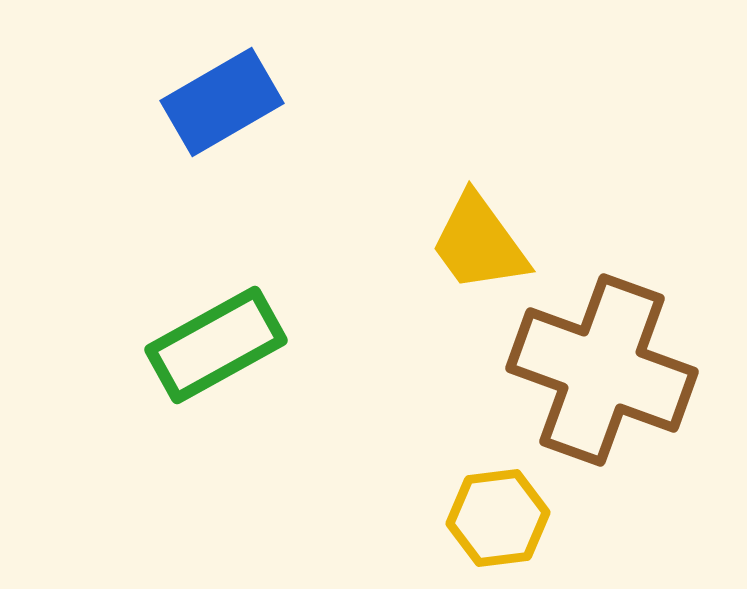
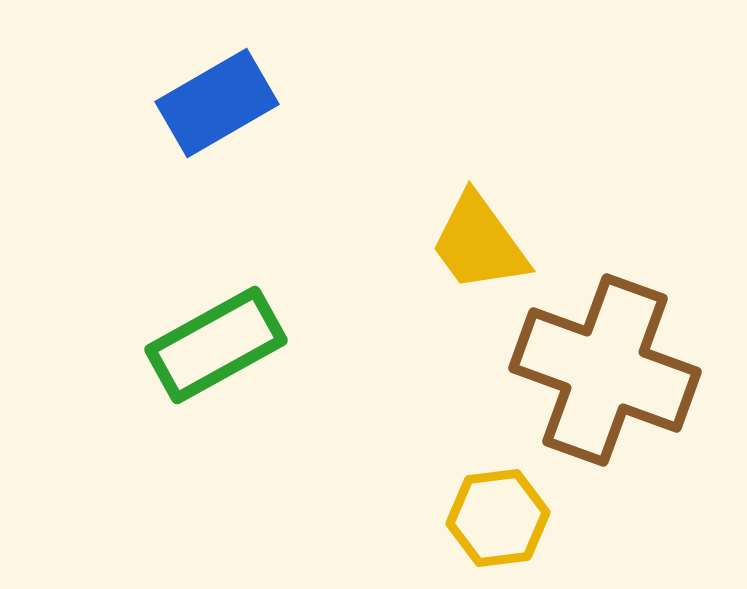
blue rectangle: moved 5 px left, 1 px down
brown cross: moved 3 px right
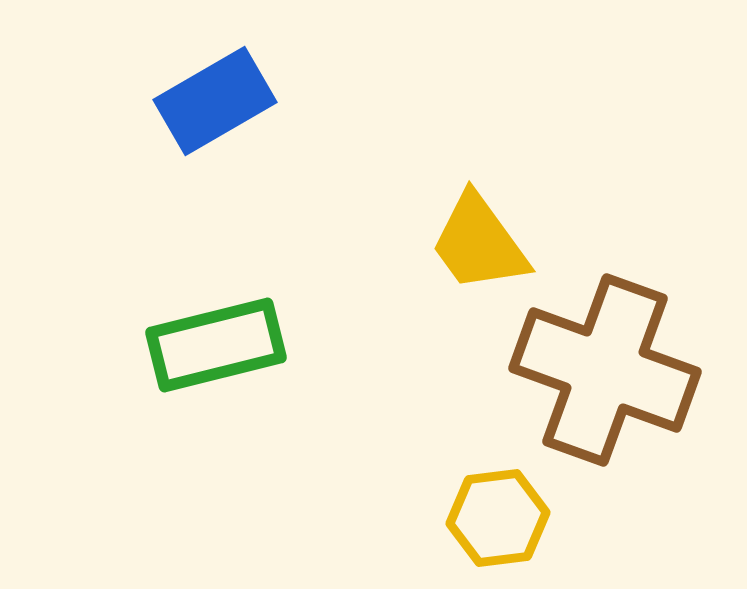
blue rectangle: moved 2 px left, 2 px up
green rectangle: rotated 15 degrees clockwise
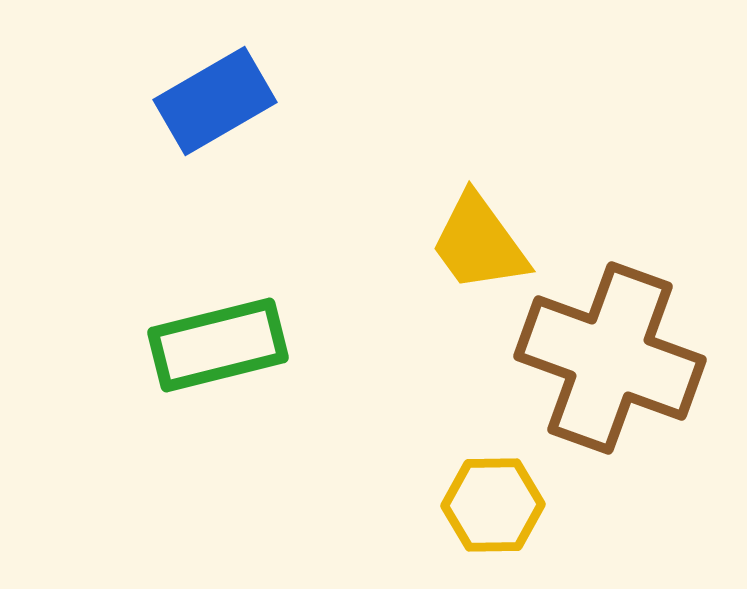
green rectangle: moved 2 px right
brown cross: moved 5 px right, 12 px up
yellow hexagon: moved 5 px left, 13 px up; rotated 6 degrees clockwise
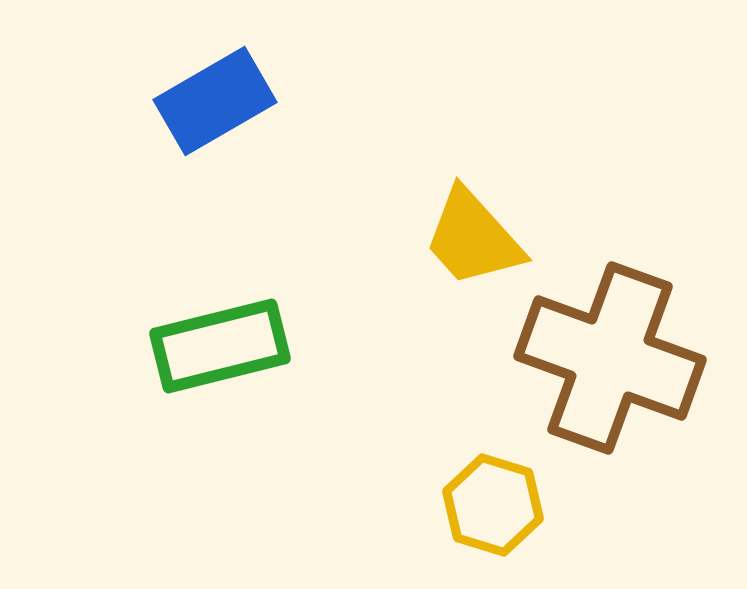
yellow trapezoid: moved 6 px left, 5 px up; rotated 6 degrees counterclockwise
green rectangle: moved 2 px right, 1 px down
yellow hexagon: rotated 18 degrees clockwise
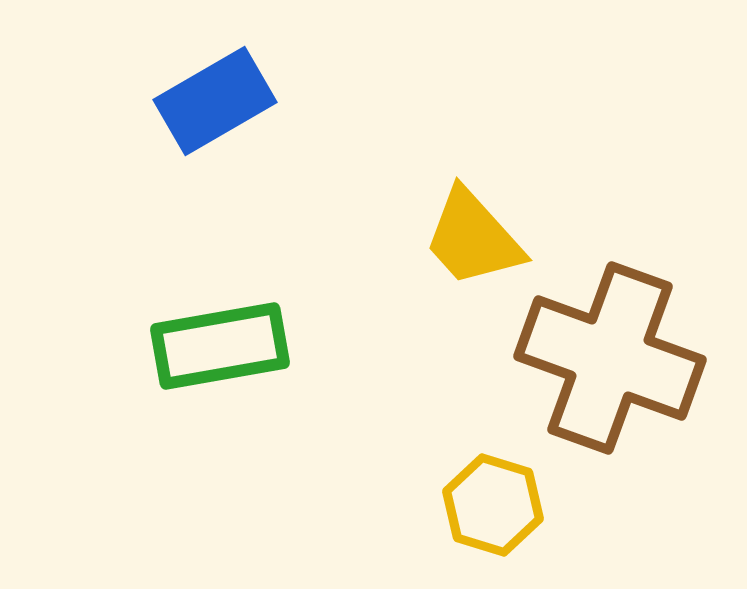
green rectangle: rotated 4 degrees clockwise
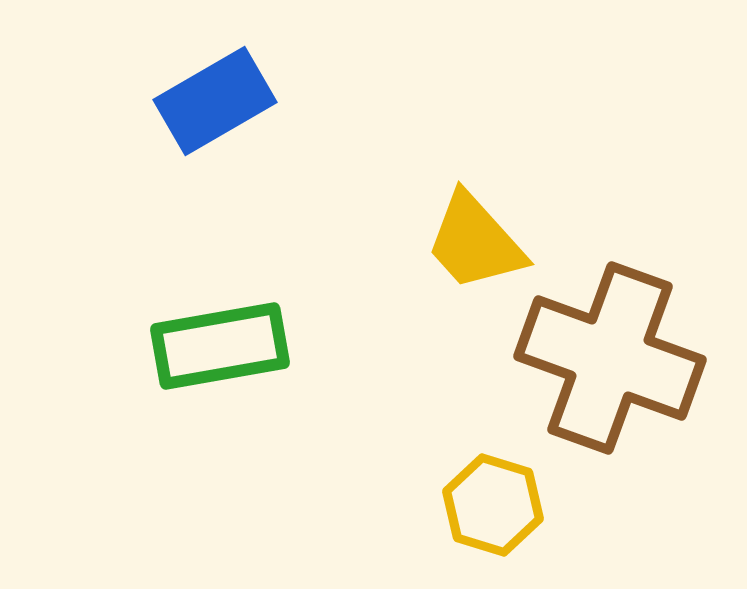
yellow trapezoid: moved 2 px right, 4 px down
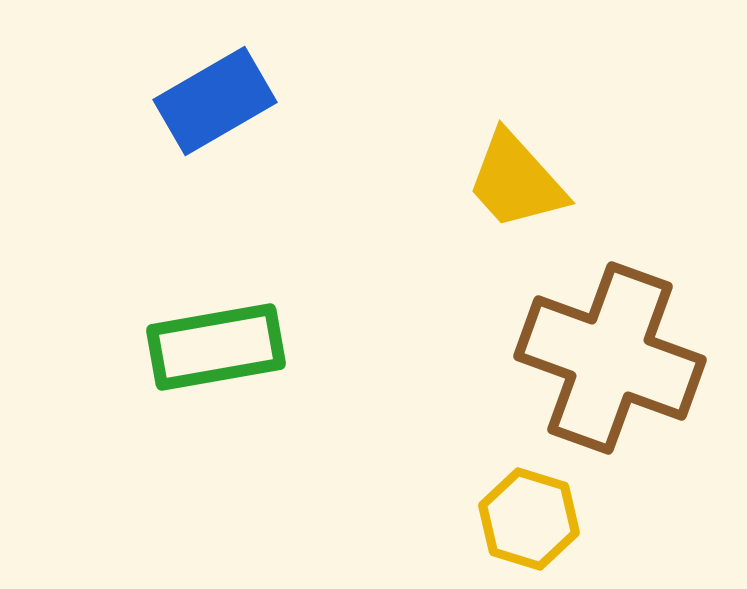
yellow trapezoid: moved 41 px right, 61 px up
green rectangle: moved 4 px left, 1 px down
yellow hexagon: moved 36 px right, 14 px down
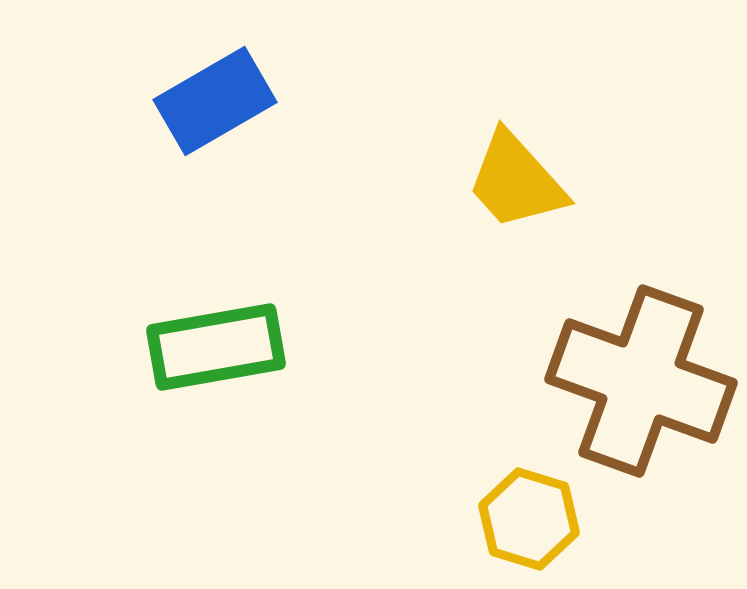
brown cross: moved 31 px right, 23 px down
